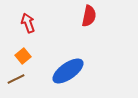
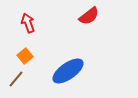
red semicircle: rotated 40 degrees clockwise
orange square: moved 2 px right
brown line: rotated 24 degrees counterclockwise
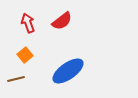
red semicircle: moved 27 px left, 5 px down
orange square: moved 1 px up
brown line: rotated 36 degrees clockwise
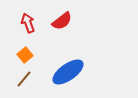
blue ellipse: moved 1 px down
brown line: moved 8 px right; rotated 36 degrees counterclockwise
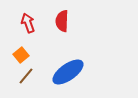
red semicircle: rotated 130 degrees clockwise
orange square: moved 4 px left
brown line: moved 2 px right, 3 px up
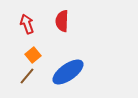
red arrow: moved 1 px left, 1 px down
orange square: moved 12 px right
brown line: moved 1 px right
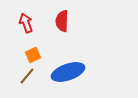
red arrow: moved 1 px left, 1 px up
orange square: rotated 14 degrees clockwise
blue ellipse: rotated 16 degrees clockwise
